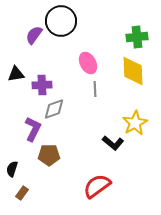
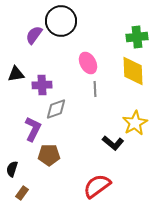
gray diamond: moved 2 px right
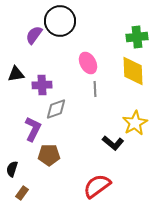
black circle: moved 1 px left
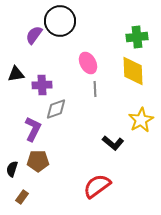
yellow star: moved 6 px right, 3 px up
brown pentagon: moved 11 px left, 6 px down
brown rectangle: moved 4 px down
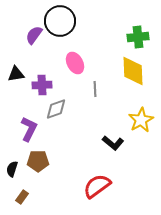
green cross: moved 1 px right
pink ellipse: moved 13 px left
purple L-shape: moved 4 px left
